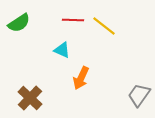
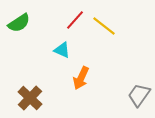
red line: moved 2 px right; rotated 50 degrees counterclockwise
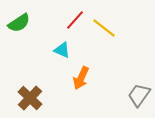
yellow line: moved 2 px down
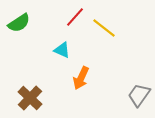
red line: moved 3 px up
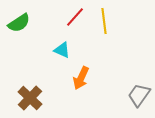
yellow line: moved 7 px up; rotated 45 degrees clockwise
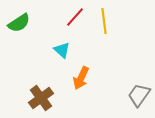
cyan triangle: rotated 18 degrees clockwise
brown cross: moved 11 px right; rotated 10 degrees clockwise
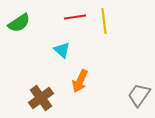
red line: rotated 40 degrees clockwise
orange arrow: moved 1 px left, 3 px down
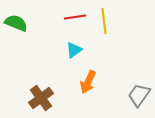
green semicircle: moved 3 px left; rotated 125 degrees counterclockwise
cyan triangle: moved 12 px right; rotated 42 degrees clockwise
orange arrow: moved 8 px right, 1 px down
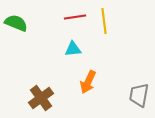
cyan triangle: moved 1 px left, 1 px up; rotated 30 degrees clockwise
gray trapezoid: rotated 25 degrees counterclockwise
